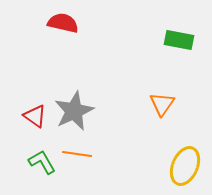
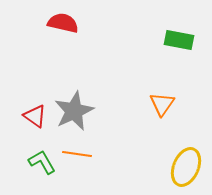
yellow ellipse: moved 1 px right, 1 px down
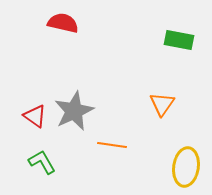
orange line: moved 35 px right, 9 px up
yellow ellipse: rotated 15 degrees counterclockwise
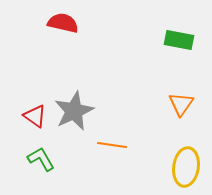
orange triangle: moved 19 px right
green L-shape: moved 1 px left, 3 px up
